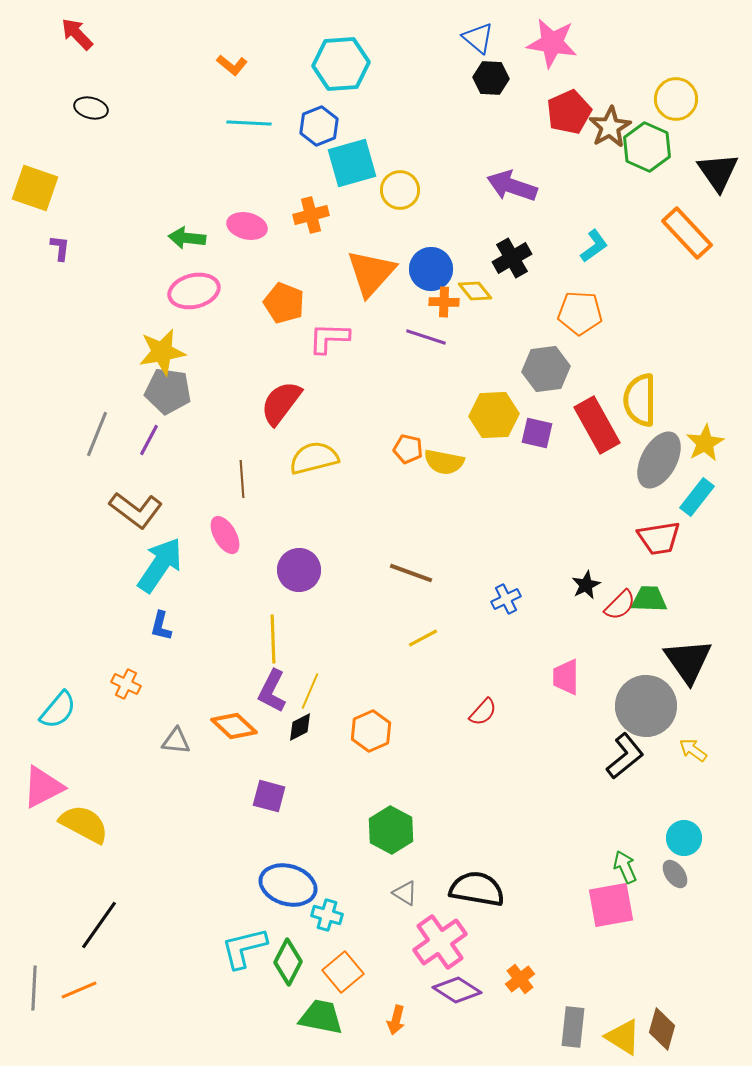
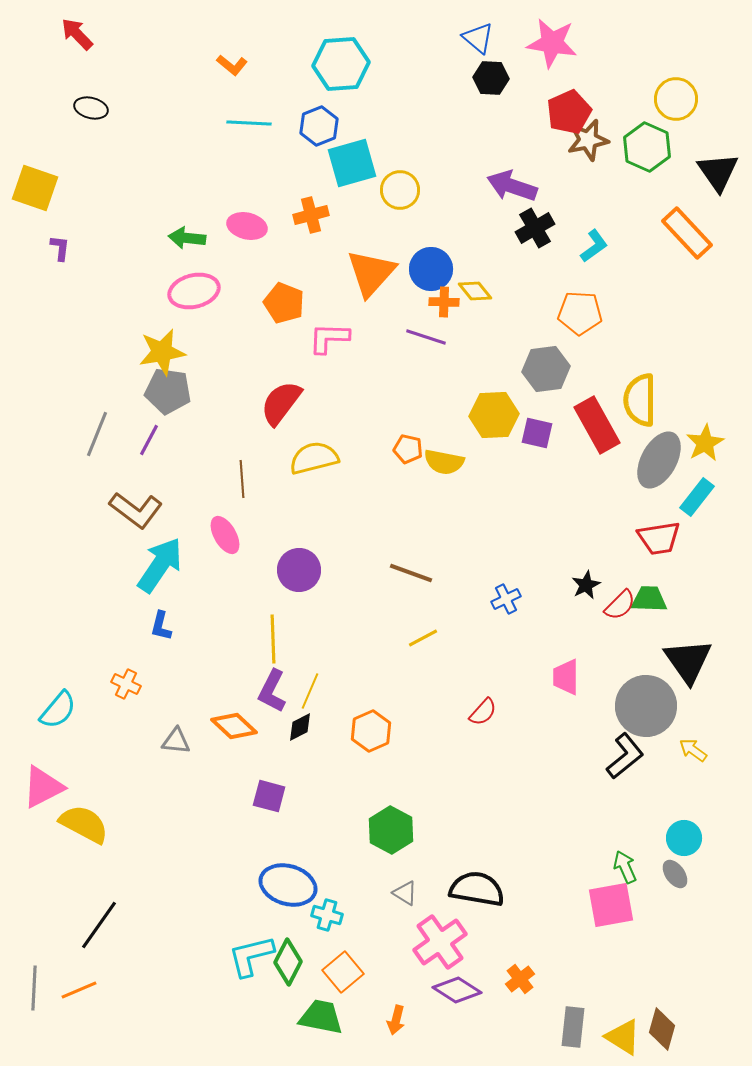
brown star at (610, 127): moved 22 px left, 13 px down; rotated 18 degrees clockwise
black cross at (512, 258): moved 23 px right, 30 px up
cyan L-shape at (244, 948): moved 7 px right, 8 px down
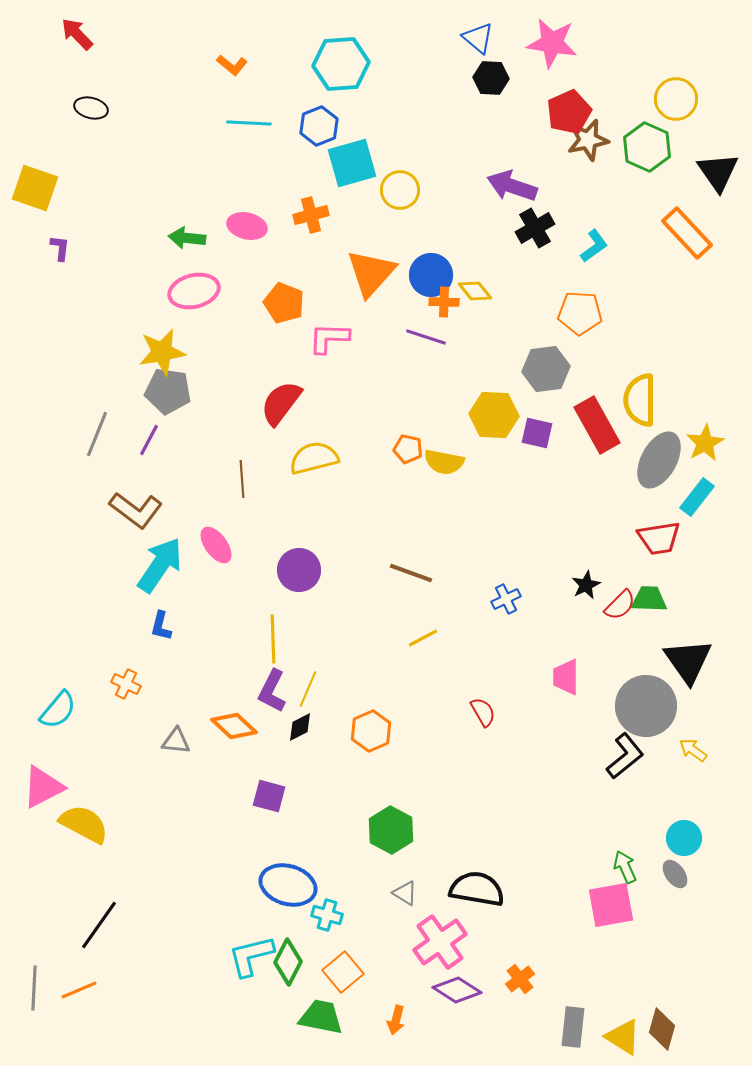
blue circle at (431, 269): moved 6 px down
yellow hexagon at (494, 415): rotated 6 degrees clockwise
pink ellipse at (225, 535): moved 9 px left, 10 px down; rotated 6 degrees counterclockwise
yellow line at (310, 691): moved 2 px left, 2 px up
red semicircle at (483, 712): rotated 72 degrees counterclockwise
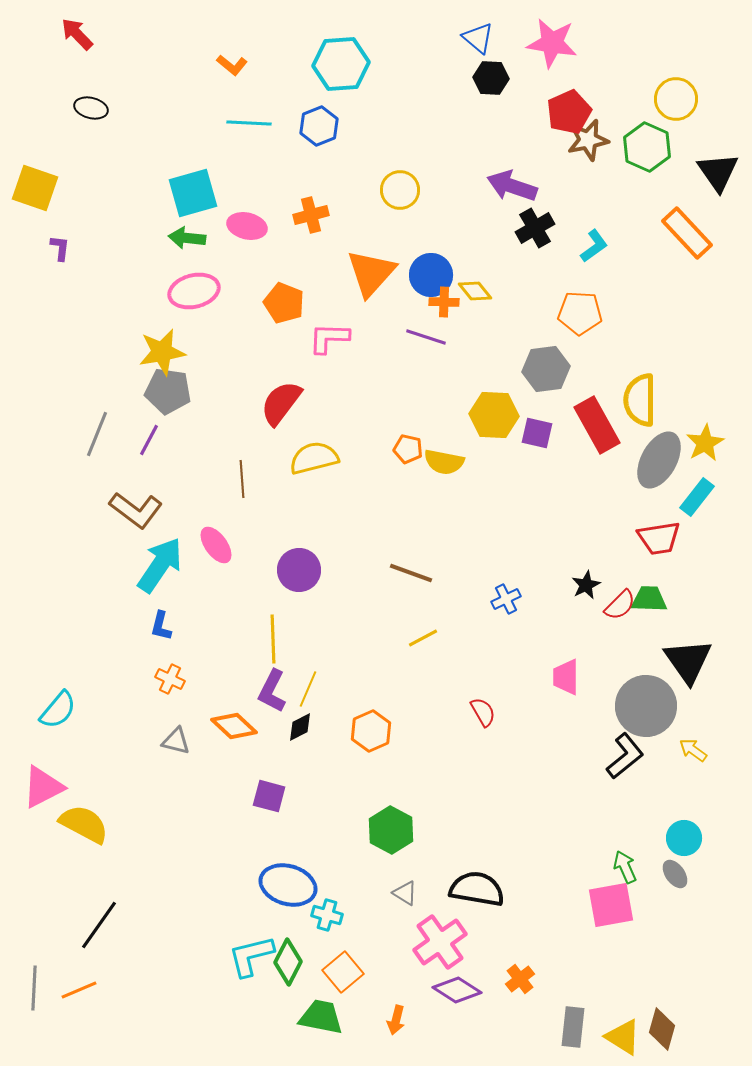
cyan square at (352, 163): moved 159 px left, 30 px down
orange cross at (126, 684): moved 44 px right, 5 px up
gray triangle at (176, 741): rotated 8 degrees clockwise
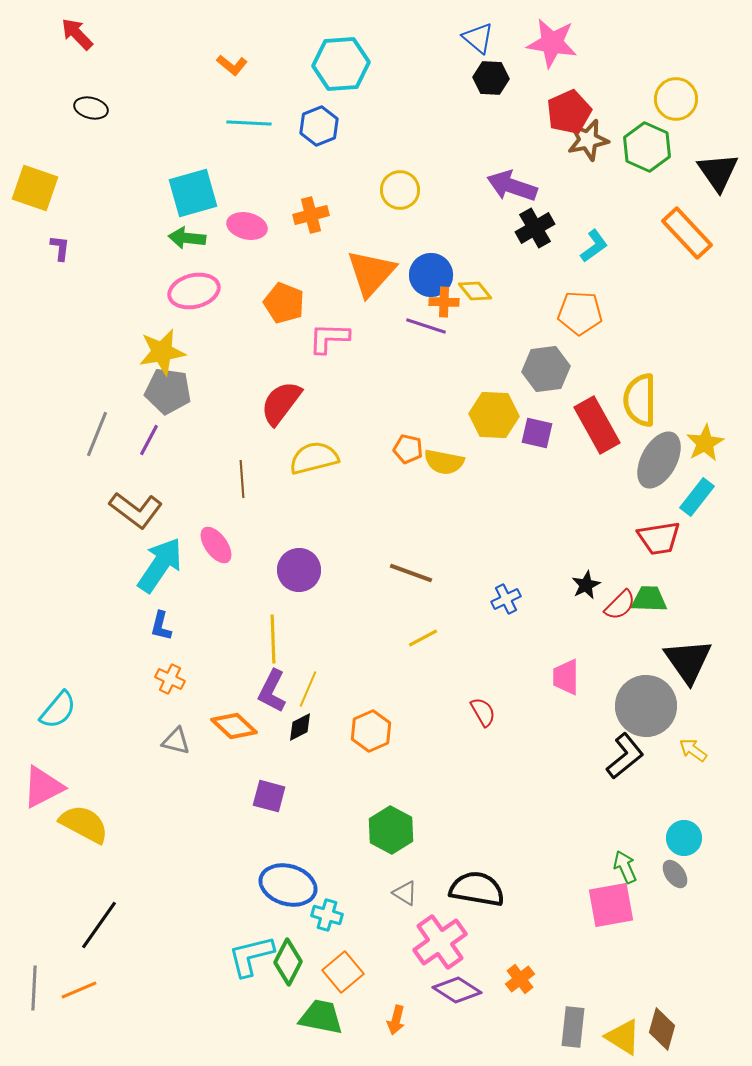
purple line at (426, 337): moved 11 px up
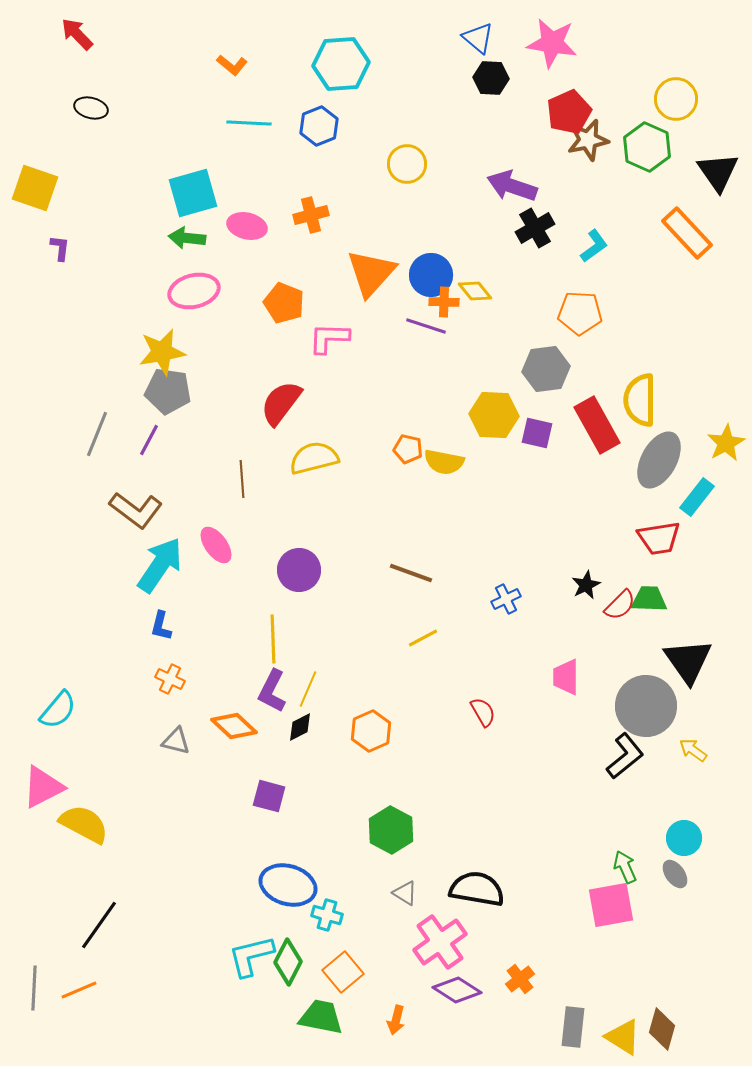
yellow circle at (400, 190): moved 7 px right, 26 px up
yellow star at (705, 443): moved 21 px right
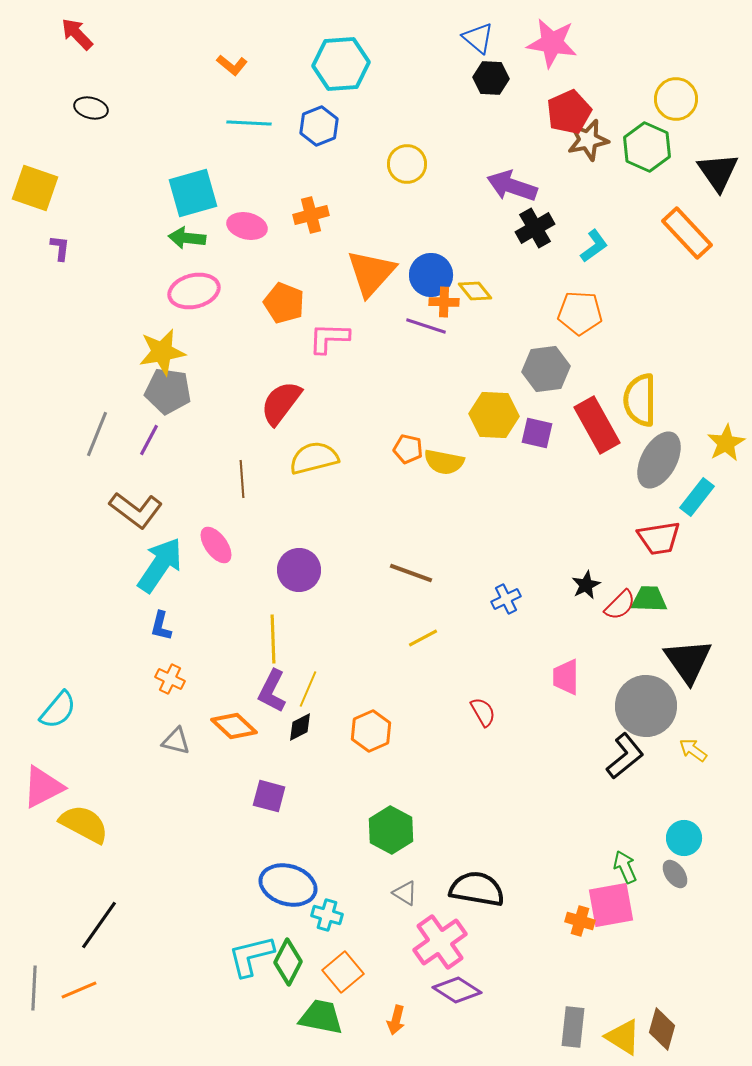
orange cross at (520, 979): moved 60 px right, 58 px up; rotated 36 degrees counterclockwise
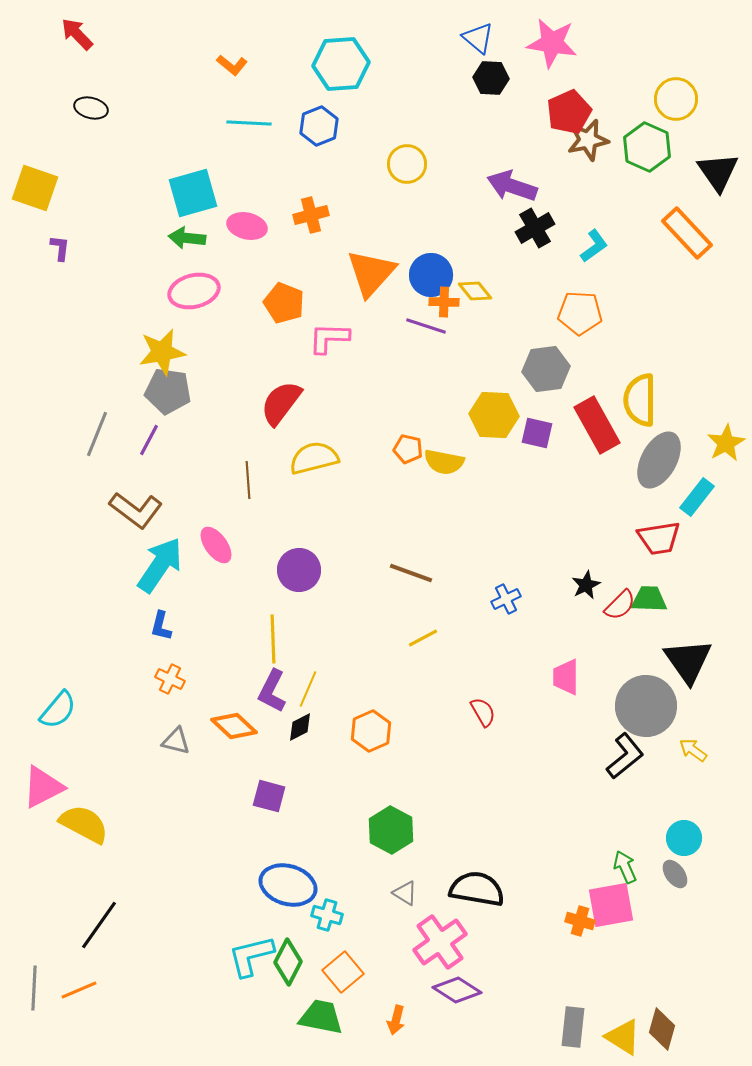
brown line at (242, 479): moved 6 px right, 1 px down
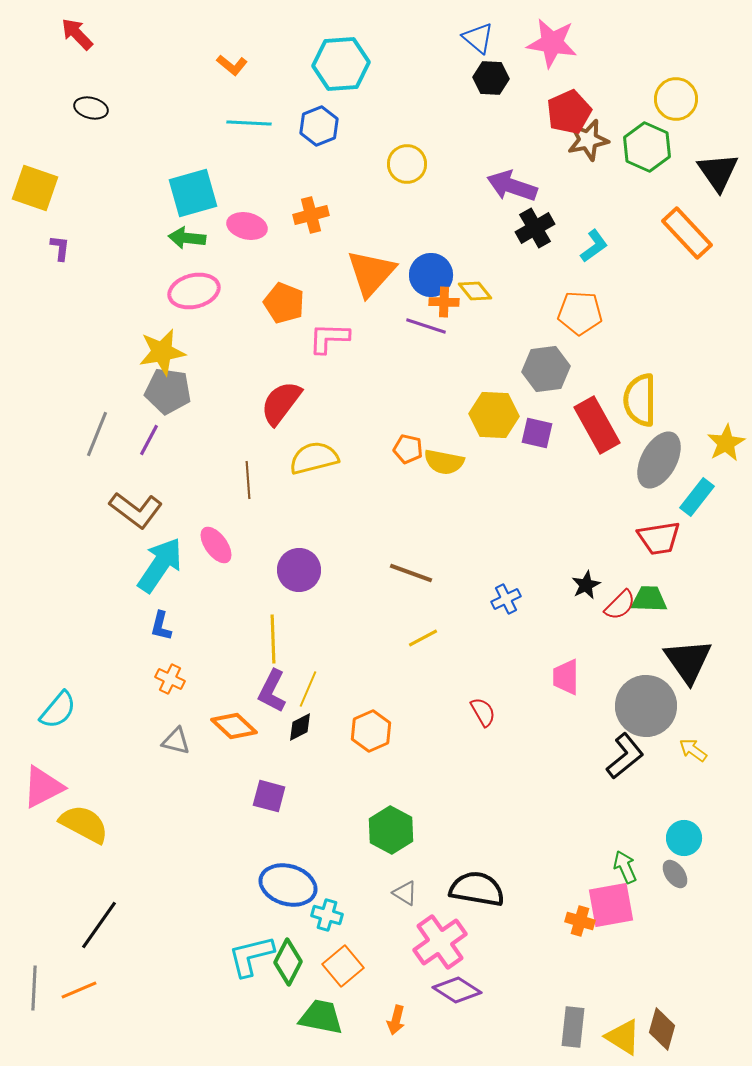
orange square at (343, 972): moved 6 px up
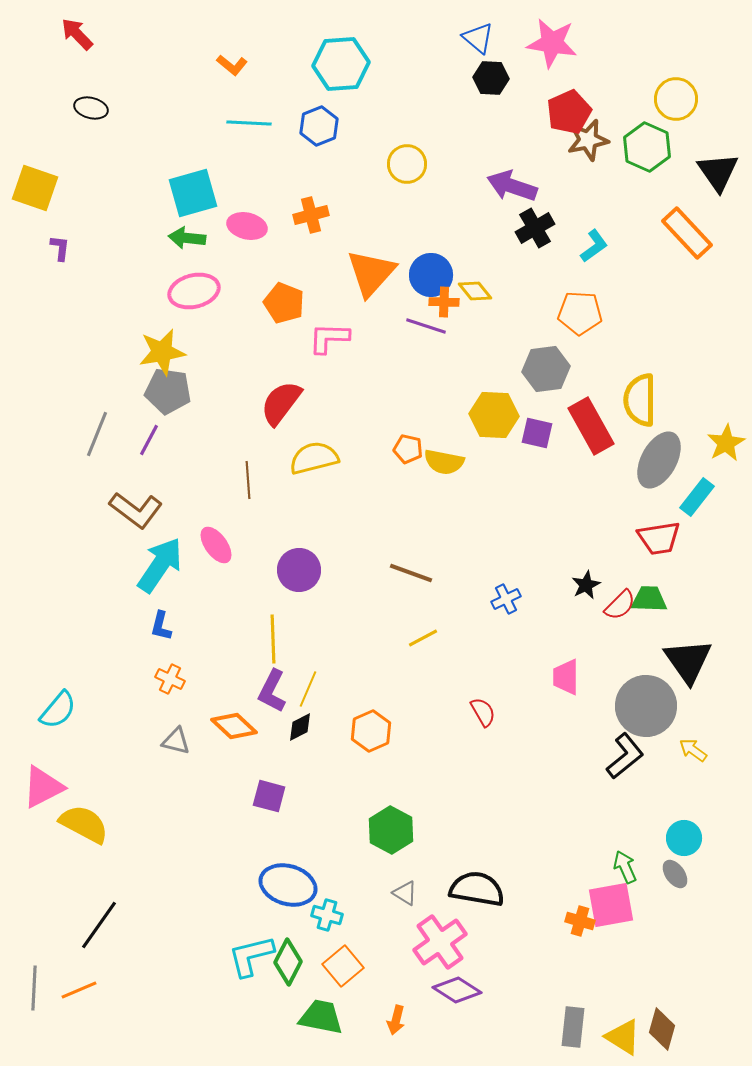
red rectangle at (597, 425): moved 6 px left, 1 px down
